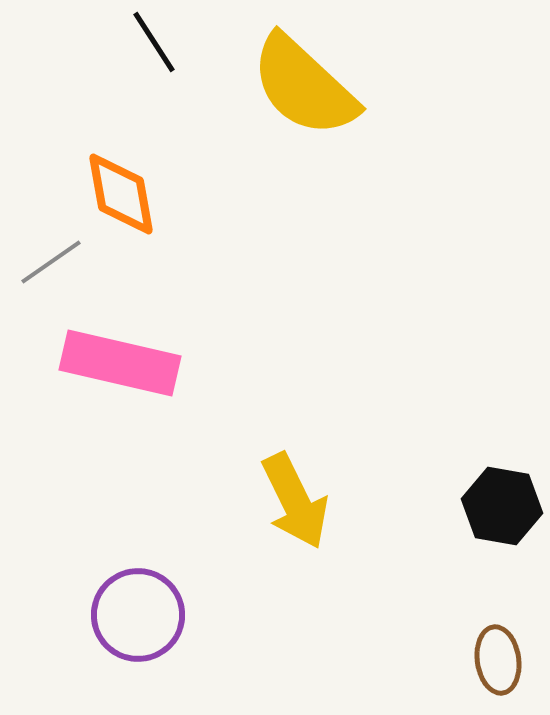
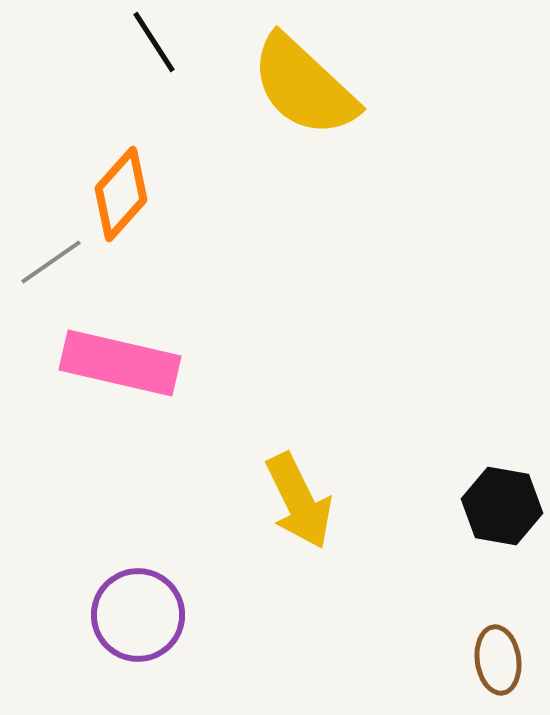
orange diamond: rotated 52 degrees clockwise
yellow arrow: moved 4 px right
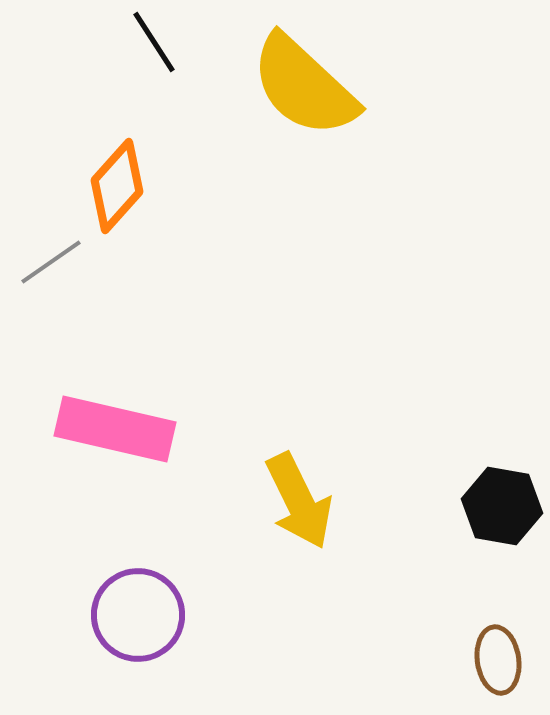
orange diamond: moved 4 px left, 8 px up
pink rectangle: moved 5 px left, 66 px down
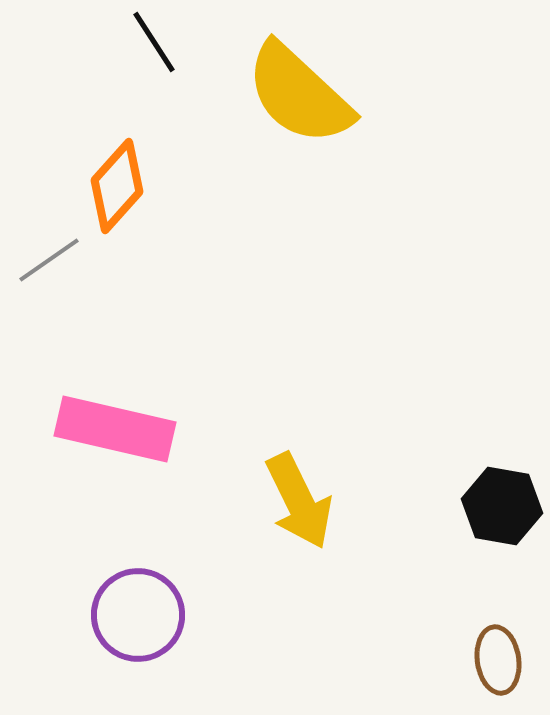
yellow semicircle: moved 5 px left, 8 px down
gray line: moved 2 px left, 2 px up
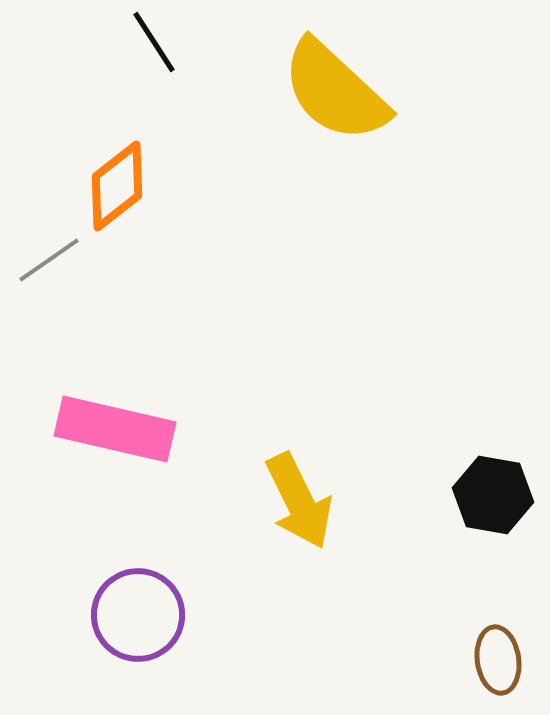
yellow semicircle: moved 36 px right, 3 px up
orange diamond: rotated 10 degrees clockwise
black hexagon: moved 9 px left, 11 px up
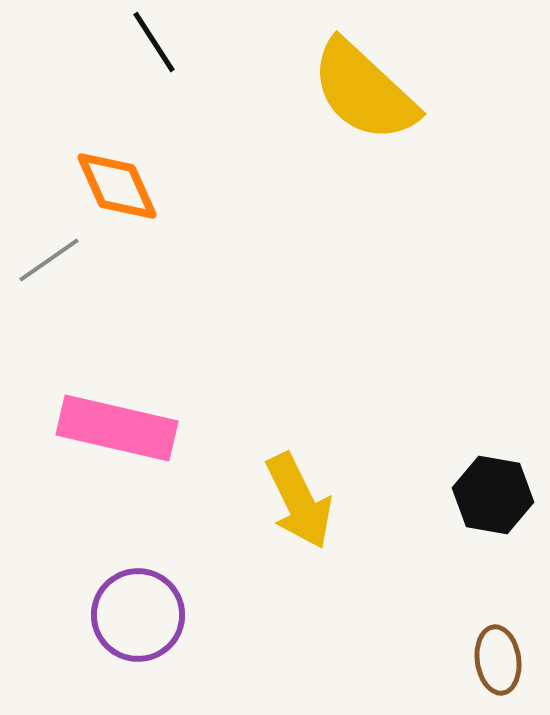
yellow semicircle: moved 29 px right
orange diamond: rotated 76 degrees counterclockwise
pink rectangle: moved 2 px right, 1 px up
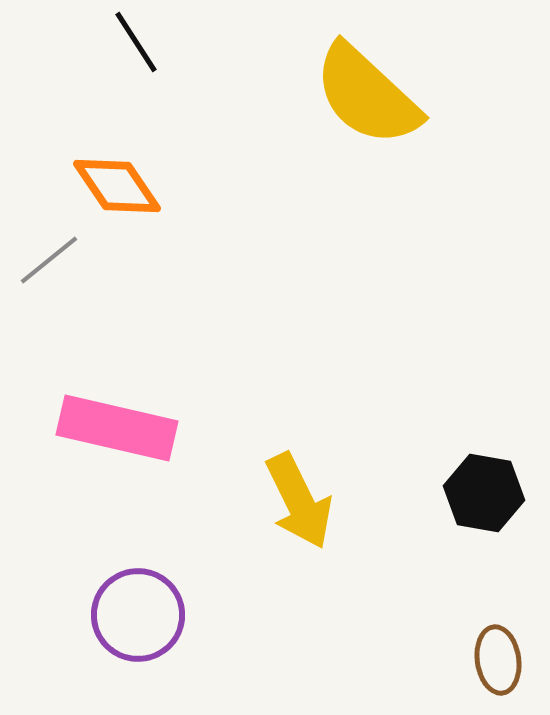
black line: moved 18 px left
yellow semicircle: moved 3 px right, 4 px down
orange diamond: rotated 10 degrees counterclockwise
gray line: rotated 4 degrees counterclockwise
black hexagon: moved 9 px left, 2 px up
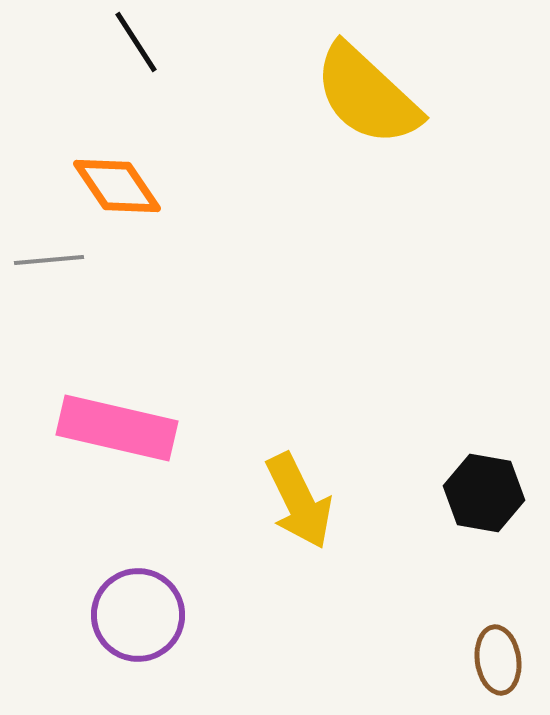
gray line: rotated 34 degrees clockwise
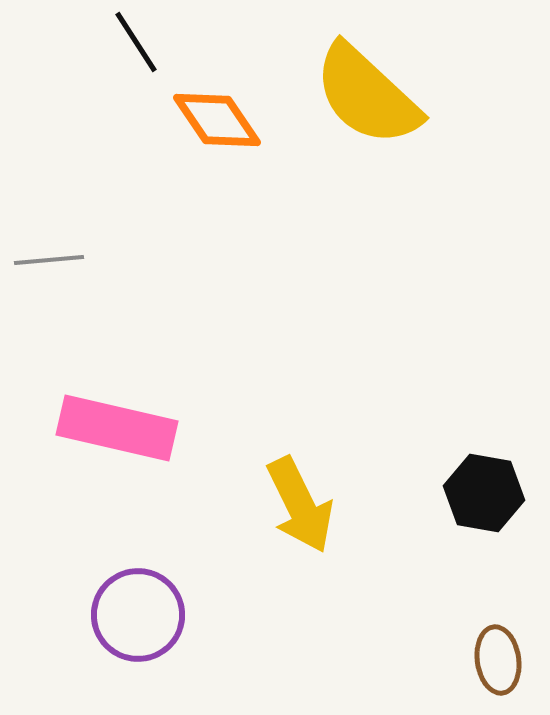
orange diamond: moved 100 px right, 66 px up
yellow arrow: moved 1 px right, 4 px down
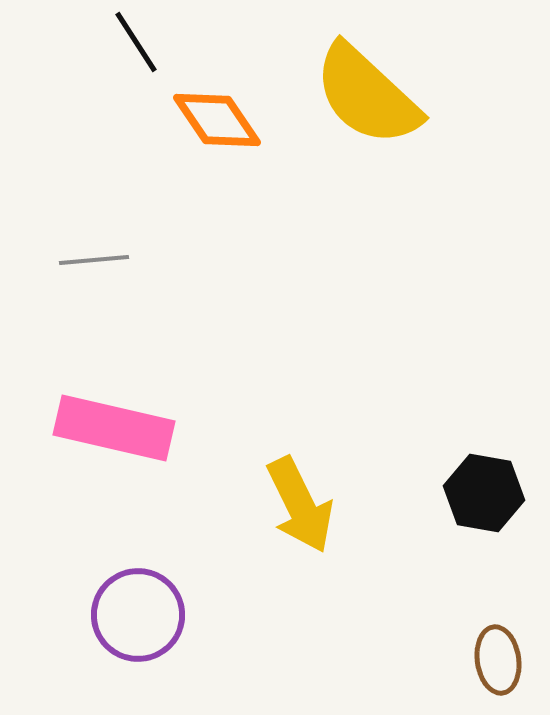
gray line: moved 45 px right
pink rectangle: moved 3 px left
